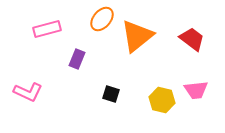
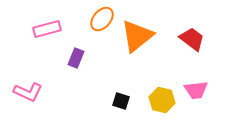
purple rectangle: moved 1 px left, 1 px up
black square: moved 10 px right, 7 px down
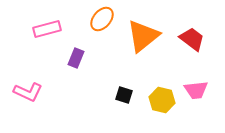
orange triangle: moved 6 px right
black square: moved 3 px right, 6 px up
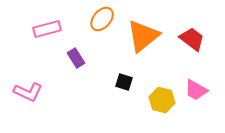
purple rectangle: rotated 54 degrees counterclockwise
pink trapezoid: rotated 35 degrees clockwise
black square: moved 13 px up
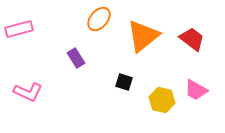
orange ellipse: moved 3 px left
pink rectangle: moved 28 px left
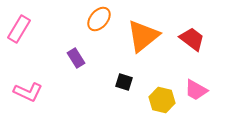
pink rectangle: rotated 44 degrees counterclockwise
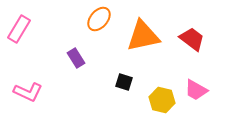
orange triangle: rotated 27 degrees clockwise
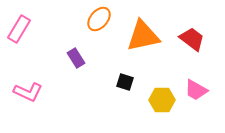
black square: moved 1 px right
yellow hexagon: rotated 15 degrees counterclockwise
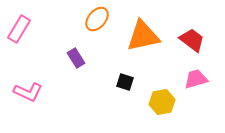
orange ellipse: moved 2 px left
red trapezoid: moved 1 px down
pink trapezoid: moved 11 px up; rotated 135 degrees clockwise
yellow hexagon: moved 2 px down; rotated 10 degrees counterclockwise
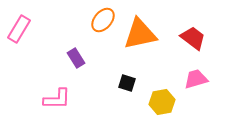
orange ellipse: moved 6 px right, 1 px down
orange triangle: moved 3 px left, 2 px up
red trapezoid: moved 1 px right, 2 px up
black square: moved 2 px right, 1 px down
pink L-shape: moved 29 px right, 7 px down; rotated 24 degrees counterclockwise
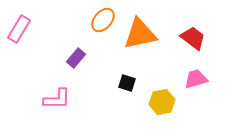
purple rectangle: rotated 72 degrees clockwise
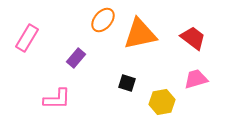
pink rectangle: moved 8 px right, 9 px down
